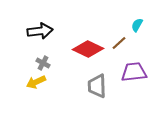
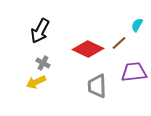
black arrow: rotated 125 degrees clockwise
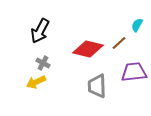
red diamond: rotated 12 degrees counterclockwise
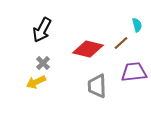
cyan semicircle: rotated 136 degrees clockwise
black arrow: moved 2 px right, 1 px up
brown line: moved 2 px right
gray cross: rotated 16 degrees clockwise
